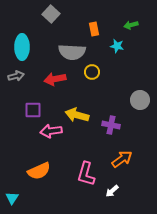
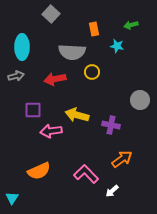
pink L-shape: rotated 120 degrees clockwise
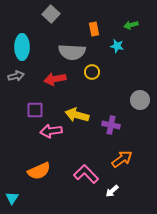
purple square: moved 2 px right
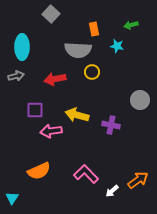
gray semicircle: moved 6 px right, 2 px up
orange arrow: moved 16 px right, 21 px down
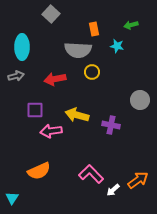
pink L-shape: moved 5 px right
white arrow: moved 1 px right, 1 px up
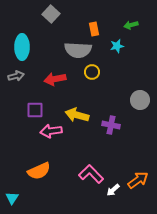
cyan star: rotated 24 degrees counterclockwise
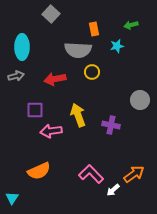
yellow arrow: moved 1 px right; rotated 55 degrees clockwise
orange arrow: moved 4 px left, 6 px up
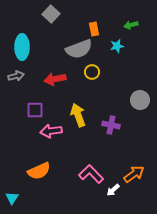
gray semicircle: moved 1 px right, 1 px up; rotated 24 degrees counterclockwise
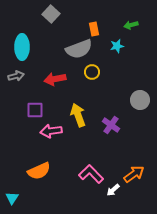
purple cross: rotated 24 degrees clockwise
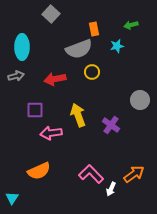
pink arrow: moved 2 px down
white arrow: moved 2 px left, 1 px up; rotated 24 degrees counterclockwise
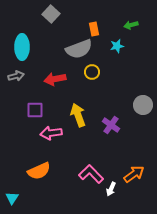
gray circle: moved 3 px right, 5 px down
